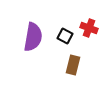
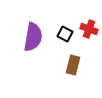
red cross: moved 1 px down
black square: moved 2 px up
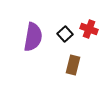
black square: rotated 21 degrees clockwise
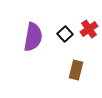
red cross: rotated 36 degrees clockwise
brown rectangle: moved 3 px right, 5 px down
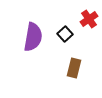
red cross: moved 10 px up
brown rectangle: moved 2 px left, 2 px up
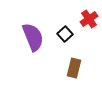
purple semicircle: rotated 32 degrees counterclockwise
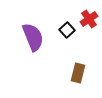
black square: moved 2 px right, 4 px up
brown rectangle: moved 4 px right, 5 px down
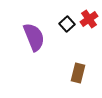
black square: moved 6 px up
purple semicircle: moved 1 px right
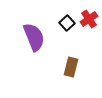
black square: moved 1 px up
brown rectangle: moved 7 px left, 6 px up
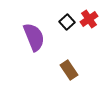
black square: moved 1 px up
brown rectangle: moved 2 px left, 3 px down; rotated 48 degrees counterclockwise
